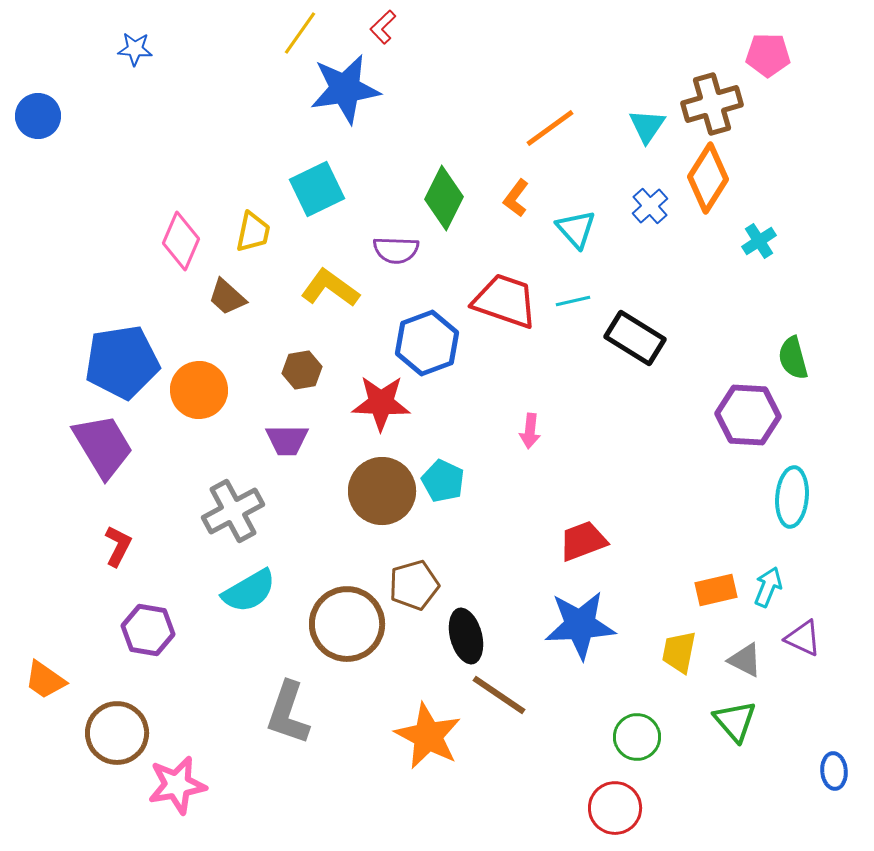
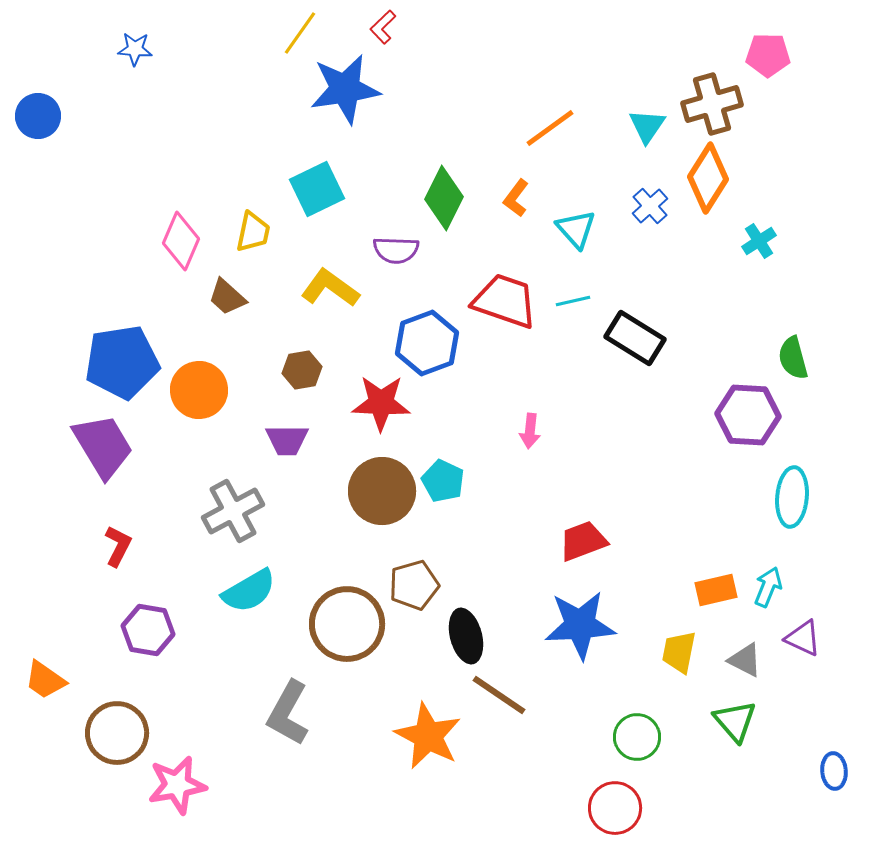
gray L-shape at (288, 713): rotated 10 degrees clockwise
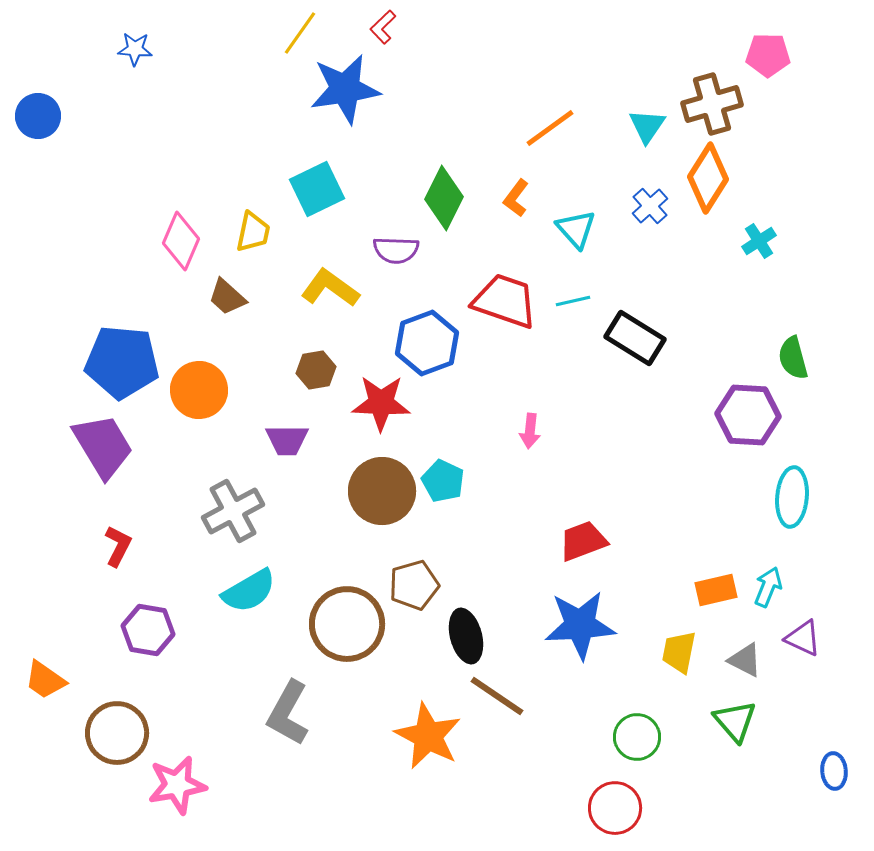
blue pentagon at (122, 362): rotated 14 degrees clockwise
brown hexagon at (302, 370): moved 14 px right
brown line at (499, 695): moved 2 px left, 1 px down
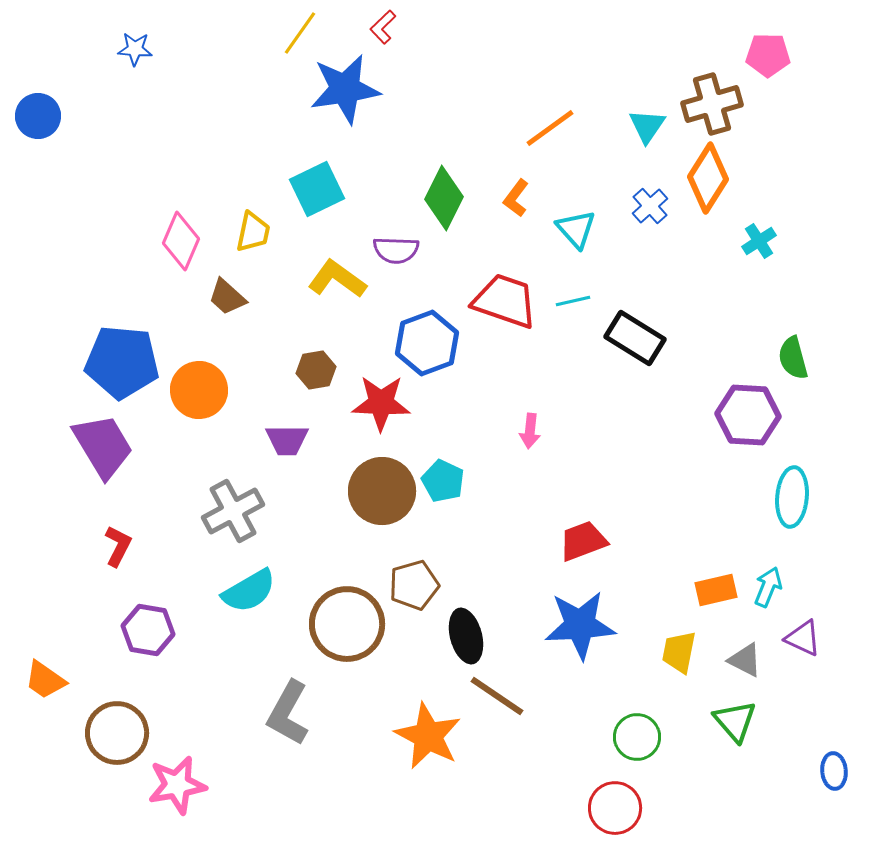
yellow L-shape at (330, 288): moved 7 px right, 9 px up
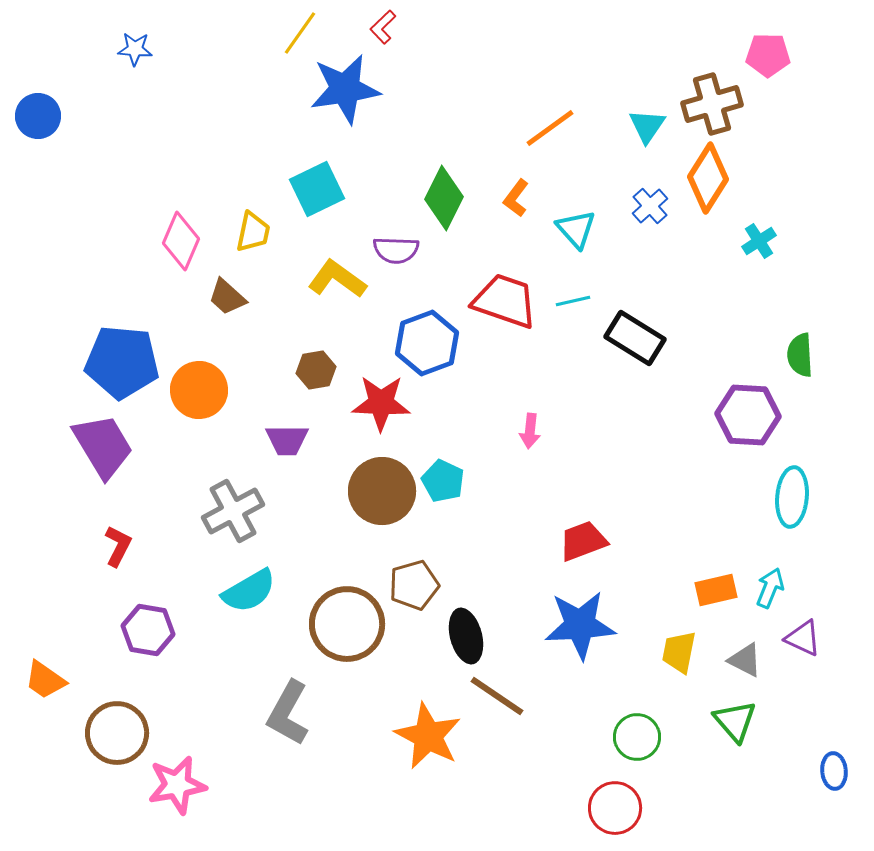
green semicircle at (793, 358): moved 7 px right, 3 px up; rotated 12 degrees clockwise
cyan arrow at (768, 587): moved 2 px right, 1 px down
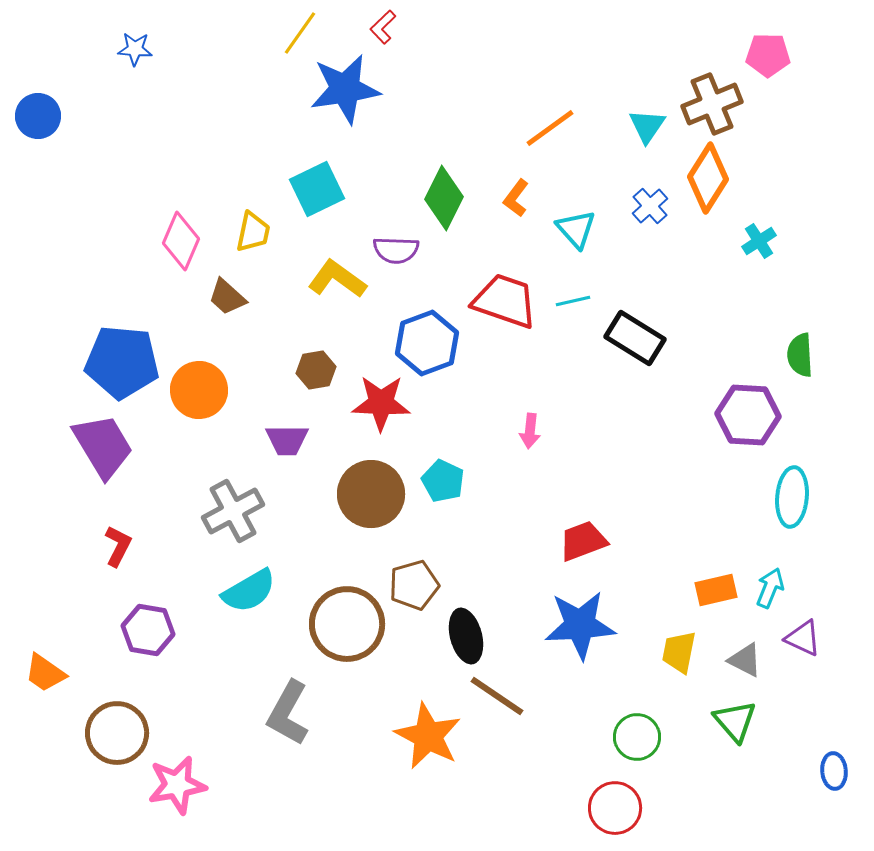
brown cross at (712, 104): rotated 6 degrees counterclockwise
brown circle at (382, 491): moved 11 px left, 3 px down
orange trapezoid at (45, 680): moved 7 px up
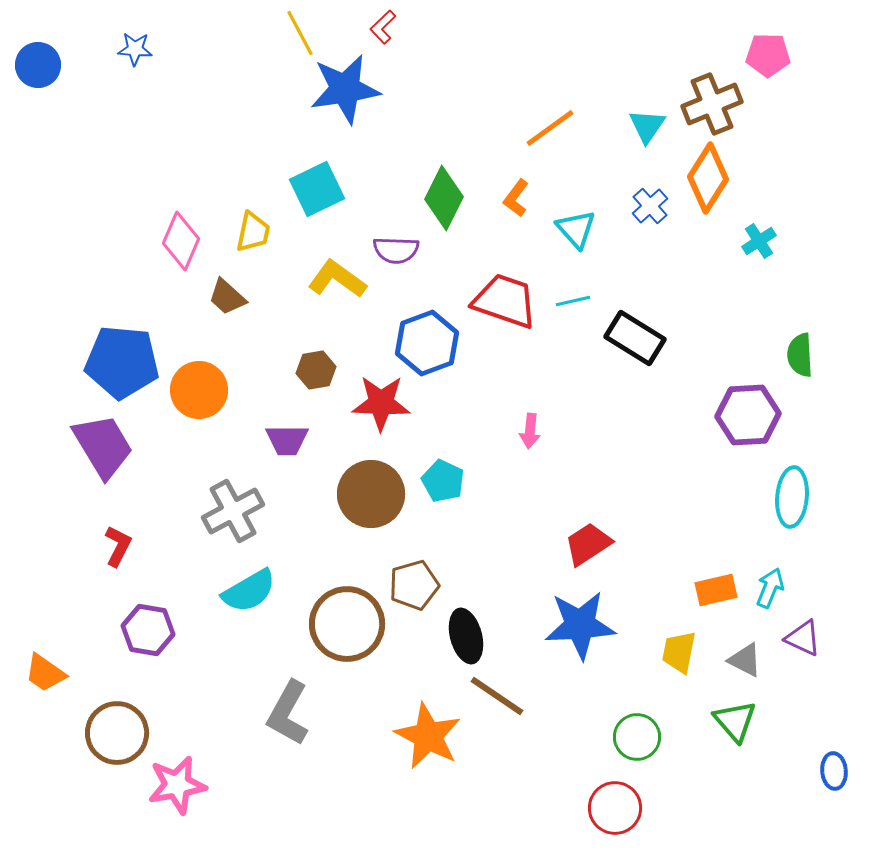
yellow line at (300, 33): rotated 63 degrees counterclockwise
blue circle at (38, 116): moved 51 px up
purple hexagon at (748, 415): rotated 6 degrees counterclockwise
red trapezoid at (583, 541): moved 5 px right, 3 px down; rotated 12 degrees counterclockwise
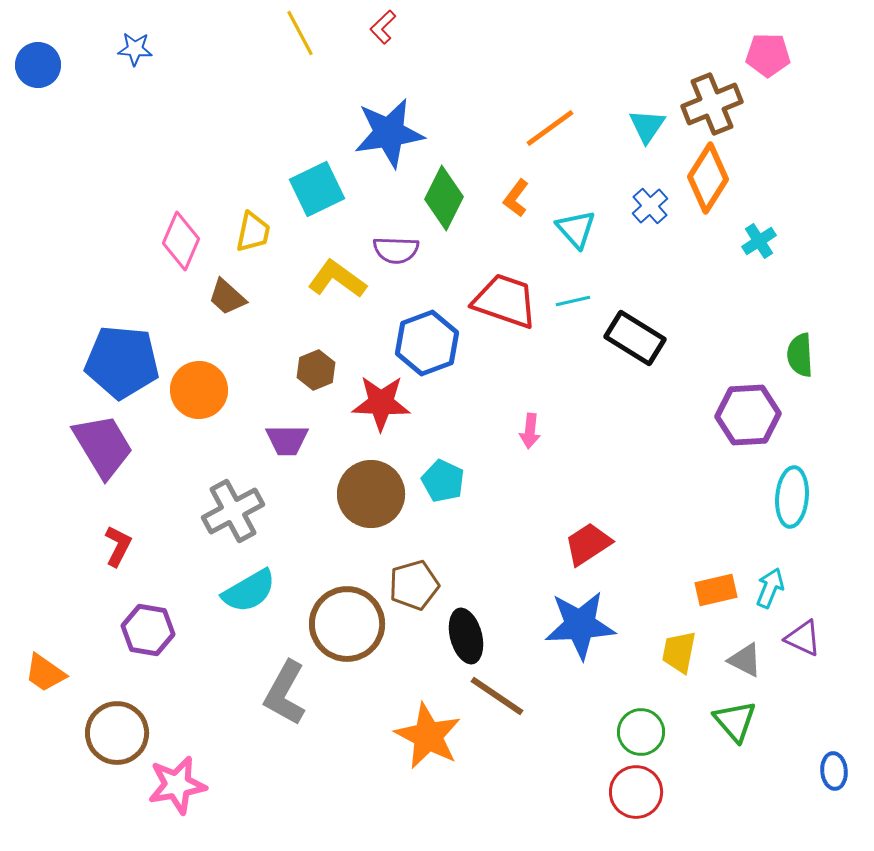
blue star at (345, 89): moved 44 px right, 44 px down
brown hexagon at (316, 370): rotated 12 degrees counterclockwise
gray L-shape at (288, 713): moved 3 px left, 20 px up
green circle at (637, 737): moved 4 px right, 5 px up
red circle at (615, 808): moved 21 px right, 16 px up
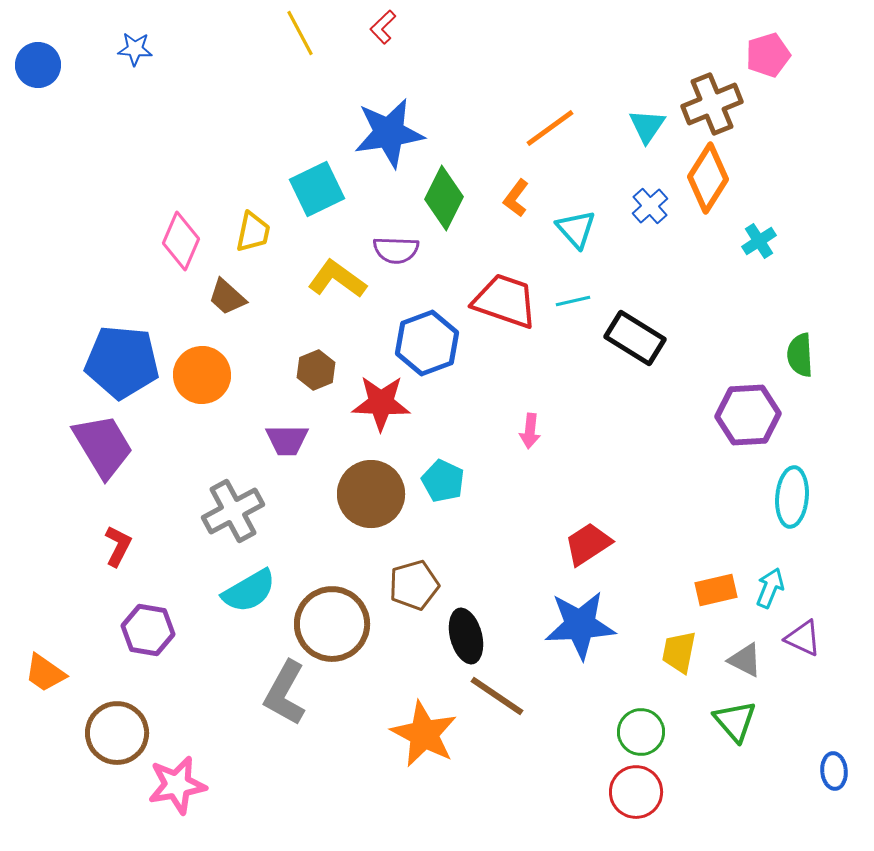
pink pentagon at (768, 55): rotated 18 degrees counterclockwise
orange circle at (199, 390): moved 3 px right, 15 px up
brown circle at (347, 624): moved 15 px left
orange star at (428, 736): moved 4 px left, 2 px up
